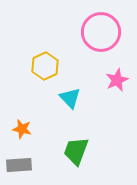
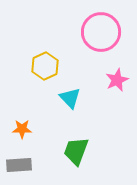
orange star: rotated 12 degrees counterclockwise
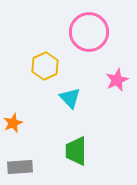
pink circle: moved 12 px left
orange star: moved 9 px left, 6 px up; rotated 24 degrees counterclockwise
green trapezoid: rotated 20 degrees counterclockwise
gray rectangle: moved 1 px right, 2 px down
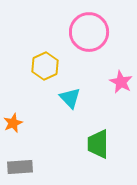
pink star: moved 4 px right, 2 px down; rotated 20 degrees counterclockwise
green trapezoid: moved 22 px right, 7 px up
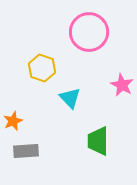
yellow hexagon: moved 3 px left, 2 px down; rotated 16 degrees counterclockwise
pink star: moved 1 px right, 3 px down
orange star: moved 2 px up
green trapezoid: moved 3 px up
gray rectangle: moved 6 px right, 16 px up
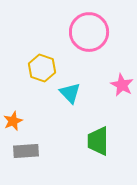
cyan triangle: moved 5 px up
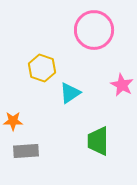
pink circle: moved 5 px right, 2 px up
cyan triangle: rotated 40 degrees clockwise
orange star: rotated 24 degrees clockwise
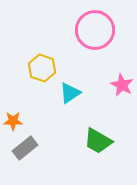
pink circle: moved 1 px right
green trapezoid: rotated 60 degrees counterclockwise
gray rectangle: moved 1 px left, 3 px up; rotated 35 degrees counterclockwise
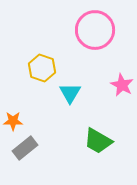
cyan triangle: rotated 25 degrees counterclockwise
